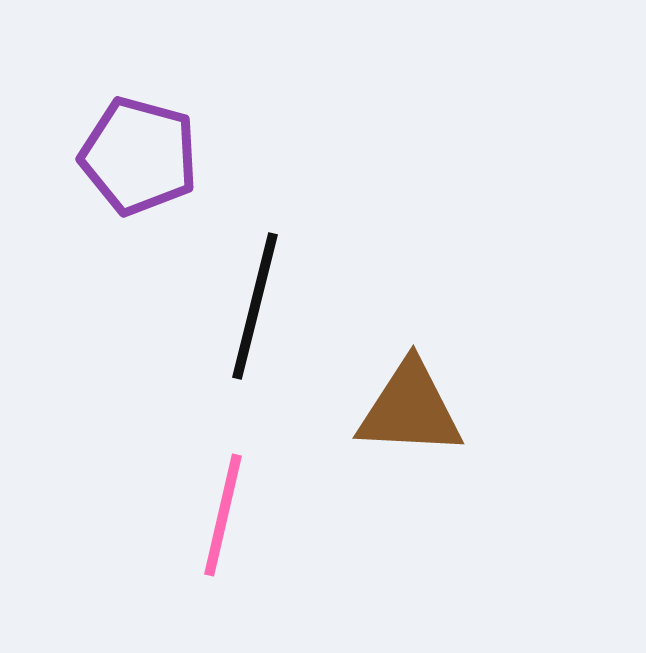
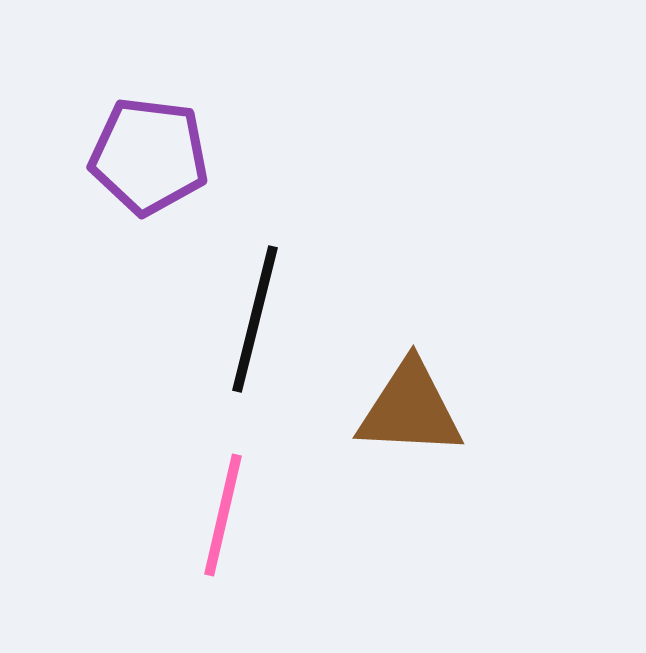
purple pentagon: moved 10 px right; rotated 8 degrees counterclockwise
black line: moved 13 px down
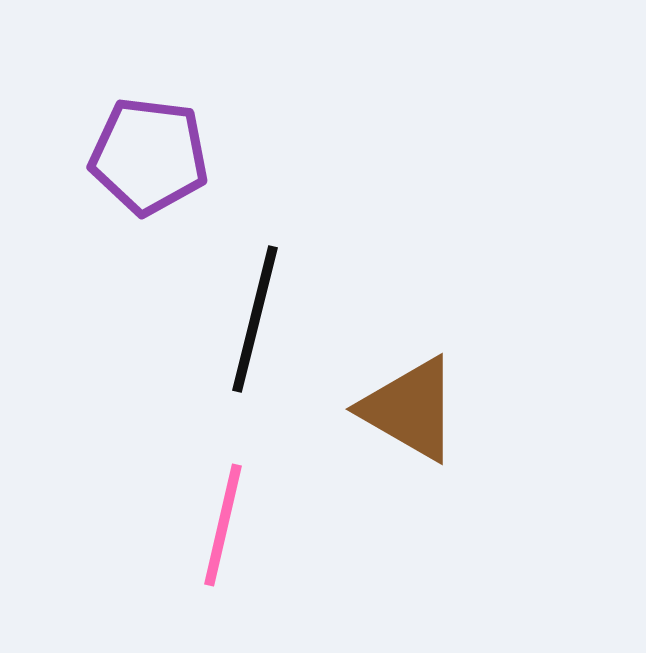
brown triangle: rotated 27 degrees clockwise
pink line: moved 10 px down
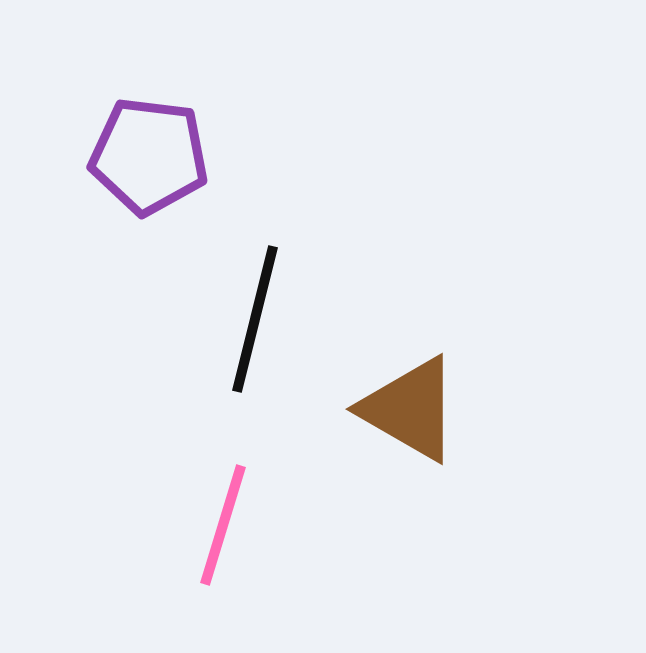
pink line: rotated 4 degrees clockwise
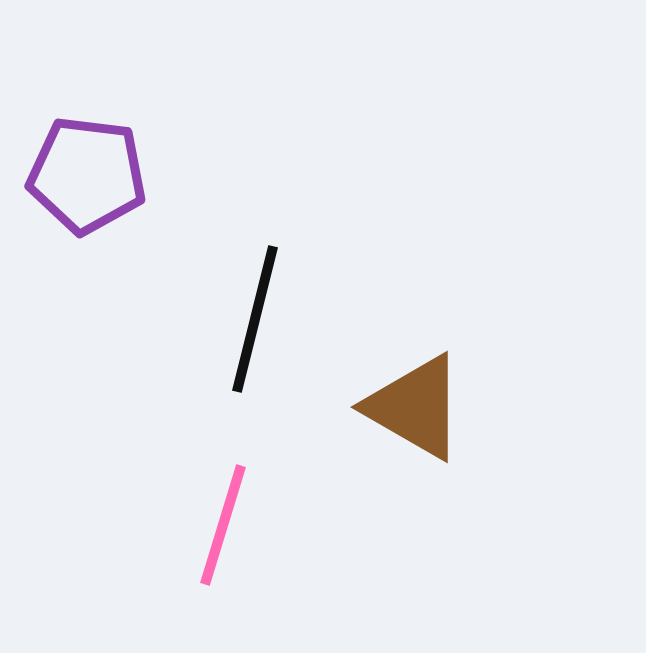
purple pentagon: moved 62 px left, 19 px down
brown triangle: moved 5 px right, 2 px up
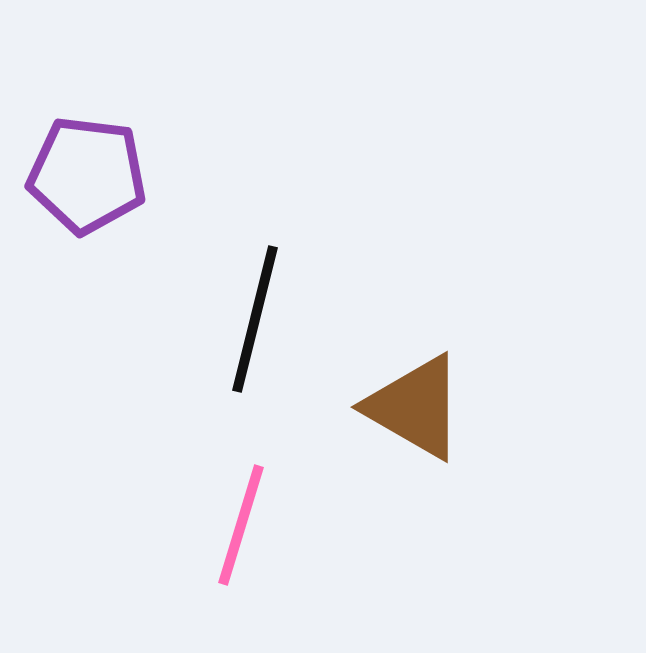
pink line: moved 18 px right
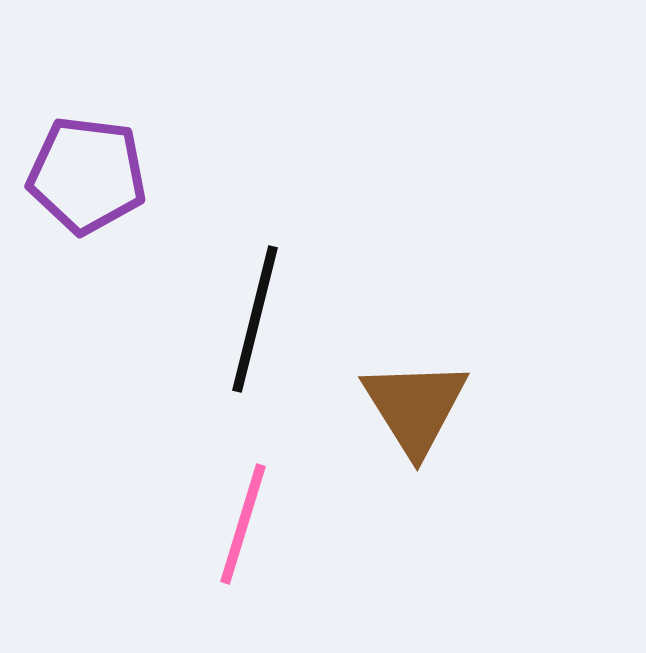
brown triangle: rotated 28 degrees clockwise
pink line: moved 2 px right, 1 px up
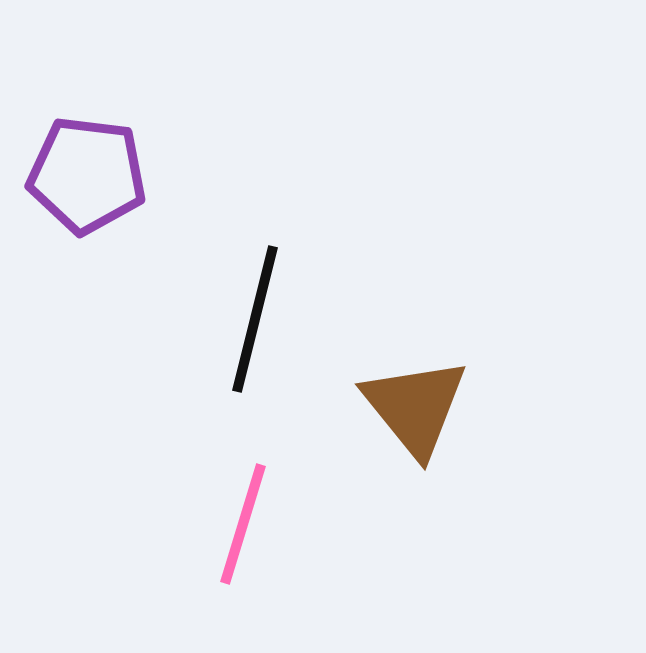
brown triangle: rotated 7 degrees counterclockwise
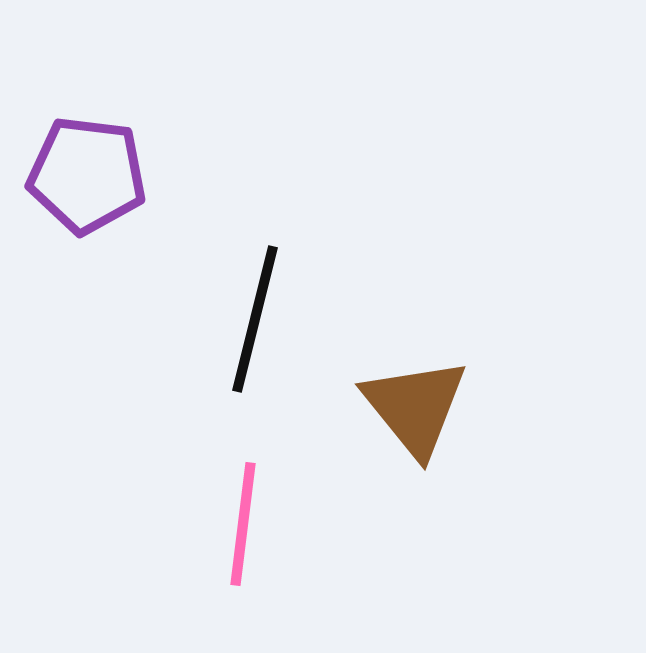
pink line: rotated 10 degrees counterclockwise
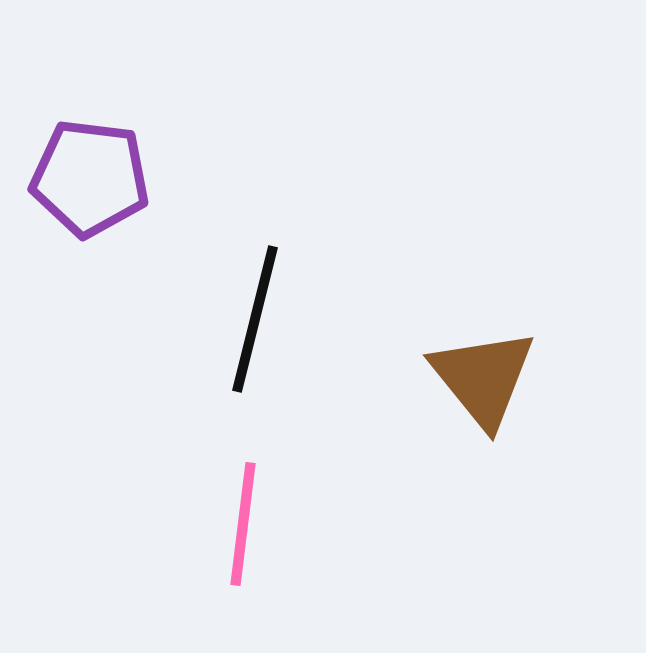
purple pentagon: moved 3 px right, 3 px down
brown triangle: moved 68 px right, 29 px up
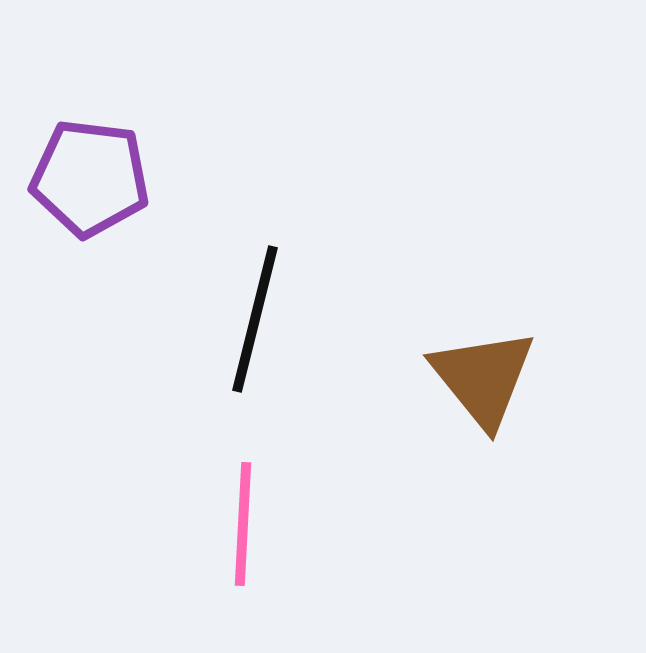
pink line: rotated 4 degrees counterclockwise
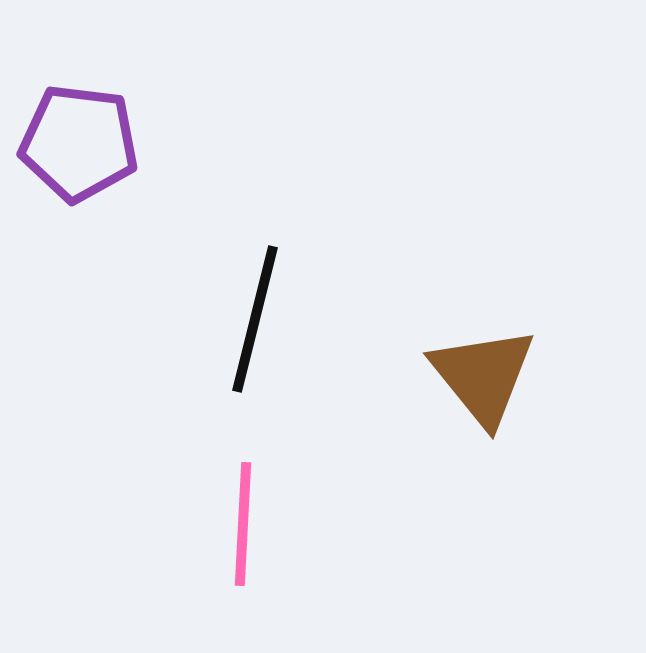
purple pentagon: moved 11 px left, 35 px up
brown triangle: moved 2 px up
